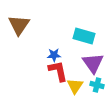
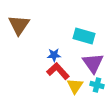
red L-shape: rotated 30 degrees counterclockwise
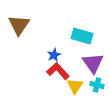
cyan rectangle: moved 2 px left
blue star: rotated 24 degrees counterclockwise
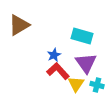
brown triangle: rotated 25 degrees clockwise
purple triangle: moved 7 px left
yellow triangle: moved 1 px right, 2 px up
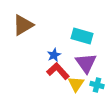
brown triangle: moved 4 px right
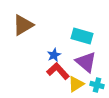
purple triangle: moved 1 px up; rotated 15 degrees counterclockwise
yellow triangle: rotated 24 degrees clockwise
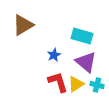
red L-shape: moved 11 px down; rotated 25 degrees clockwise
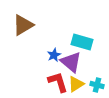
cyan rectangle: moved 6 px down
purple triangle: moved 15 px left
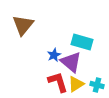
brown triangle: rotated 20 degrees counterclockwise
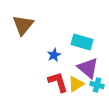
purple triangle: moved 17 px right, 6 px down
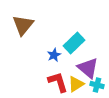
cyan rectangle: moved 8 px left, 1 px down; rotated 60 degrees counterclockwise
